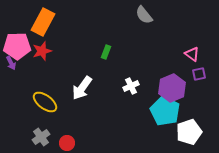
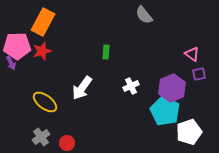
green rectangle: rotated 16 degrees counterclockwise
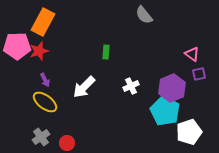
red star: moved 3 px left
purple arrow: moved 34 px right, 17 px down
white arrow: moved 2 px right, 1 px up; rotated 10 degrees clockwise
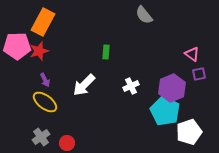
white arrow: moved 2 px up
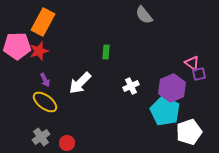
pink triangle: moved 9 px down
white arrow: moved 4 px left, 2 px up
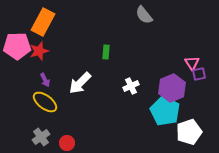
pink triangle: rotated 21 degrees clockwise
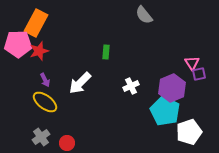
orange rectangle: moved 7 px left, 1 px down
pink pentagon: moved 1 px right, 2 px up
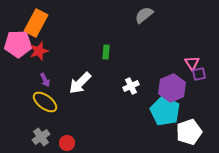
gray semicircle: rotated 90 degrees clockwise
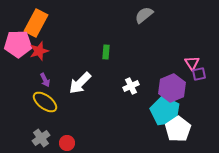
white pentagon: moved 11 px left, 3 px up; rotated 15 degrees counterclockwise
gray cross: moved 1 px down
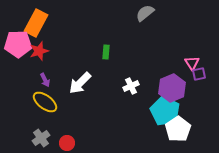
gray semicircle: moved 1 px right, 2 px up
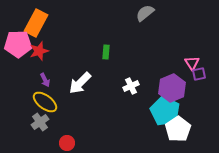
gray cross: moved 1 px left, 16 px up
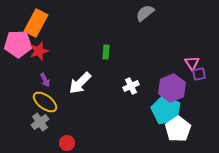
cyan pentagon: moved 1 px right, 1 px up
